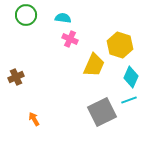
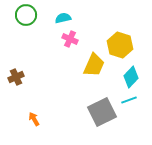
cyan semicircle: rotated 21 degrees counterclockwise
cyan diamond: rotated 20 degrees clockwise
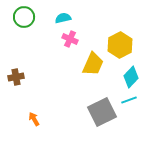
green circle: moved 2 px left, 2 px down
yellow hexagon: rotated 15 degrees clockwise
yellow trapezoid: moved 1 px left, 1 px up
brown cross: rotated 14 degrees clockwise
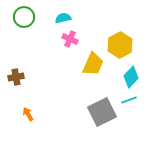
orange arrow: moved 6 px left, 5 px up
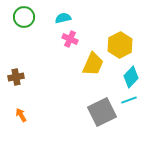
orange arrow: moved 7 px left, 1 px down
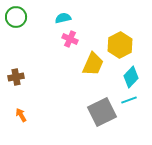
green circle: moved 8 px left
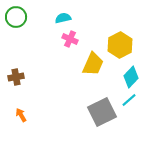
cyan line: rotated 21 degrees counterclockwise
